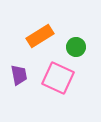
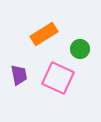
orange rectangle: moved 4 px right, 2 px up
green circle: moved 4 px right, 2 px down
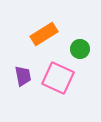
purple trapezoid: moved 4 px right, 1 px down
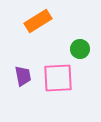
orange rectangle: moved 6 px left, 13 px up
pink square: rotated 28 degrees counterclockwise
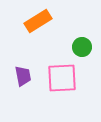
green circle: moved 2 px right, 2 px up
pink square: moved 4 px right
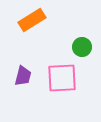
orange rectangle: moved 6 px left, 1 px up
purple trapezoid: rotated 25 degrees clockwise
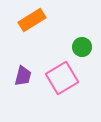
pink square: rotated 28 degrees counterclockwise
